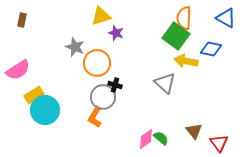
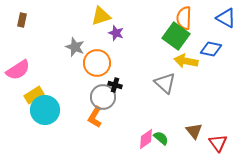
red triangle: moved 1 px left
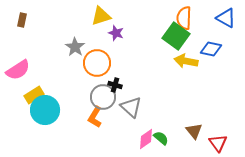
gray star: rotated 12 degrees clockwise
gray triangle: moved 34 px left, 24 px down
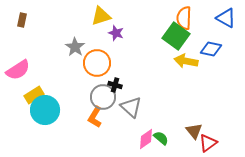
red triangle: moved 10 px left; rotated 30 degrees clockwise
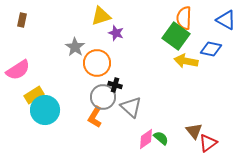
blue triangle: moved 2 px down
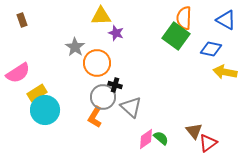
yellow triangle: rotated 15 degrees clockwise
brown rectangle: rotated 32 degrees counterclockwise
yellow arrow: moved 39 px right, 11 px down
pink semicircle: moved 3 px down
yellow rectangle: moved 3 px right, 2 px up
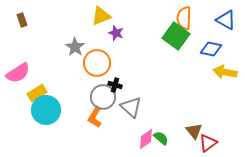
yellow triangle: rotated 20 degrees counterclockwise
cyan circle: moved 1 px right
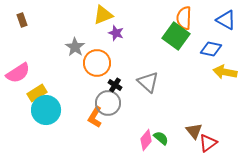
yellow triangle: moved 2 px right, 1 px up
black cross: rotated 16 degrees clockwise
gray circle: moved 5 px right, 6 px down
gray triangle: moved 17 px right, 25 px up
pink diamond: moved 1 px down; rotated 15 degrees counterclockwise
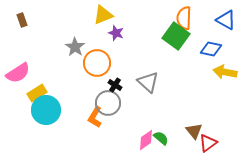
pink diamond: rotated 15 degrees clockwise
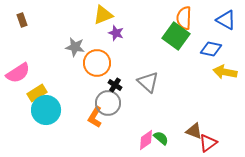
gray star: rotated 24 degrees counterclockwise
brown triangle: rotated 30 degrees counterclockwise
